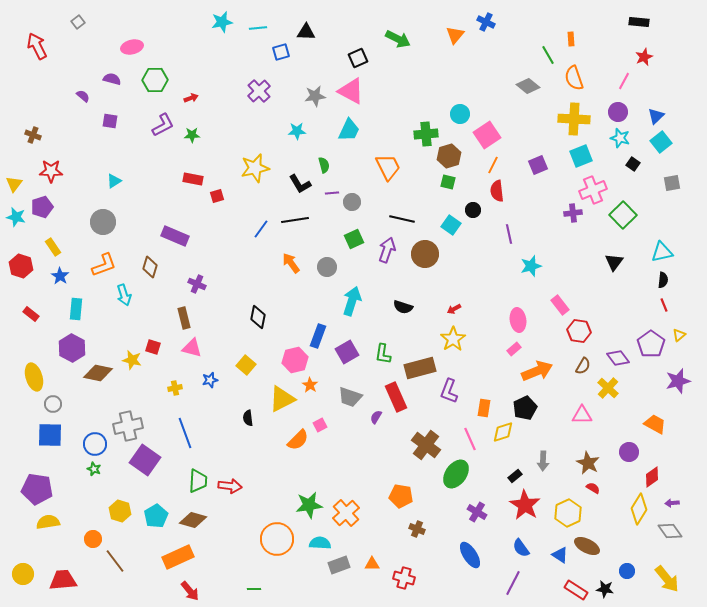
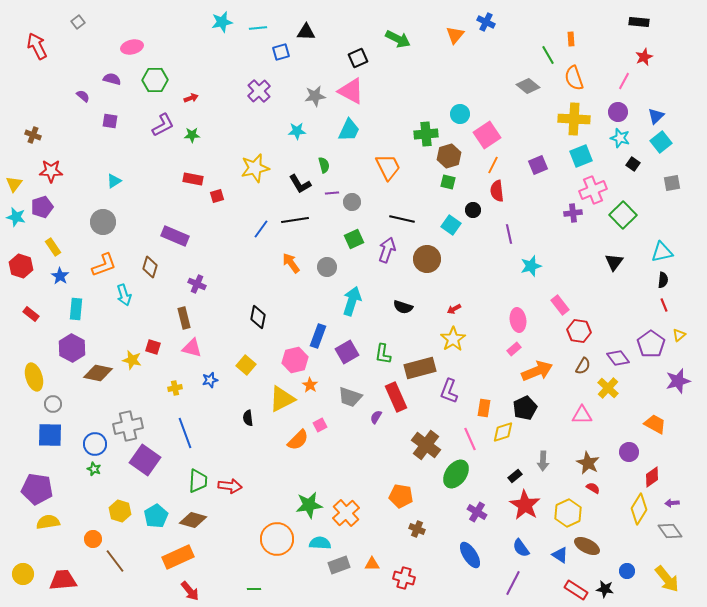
brown circle at (425, 254): moved 2 px right, 5 px down
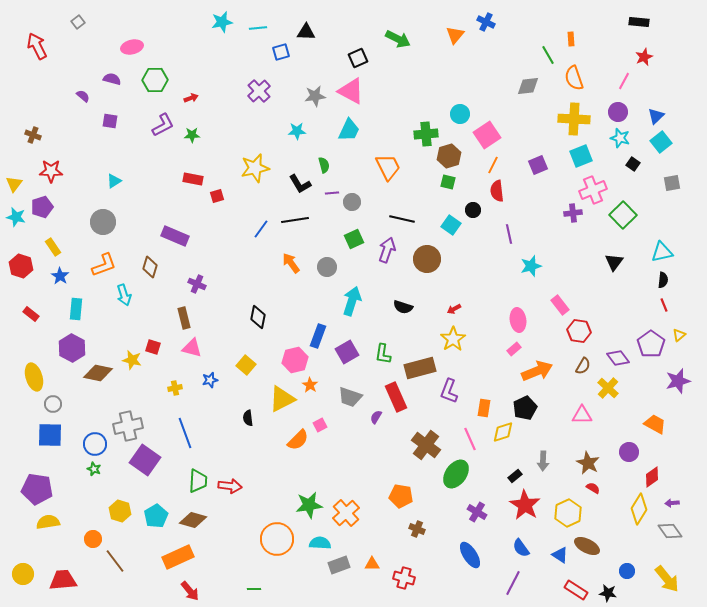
gray diamond at (528, 86): rotated 45 degrees counterclockwise
black star at (605, 589): moved 3 px right, 4 px down
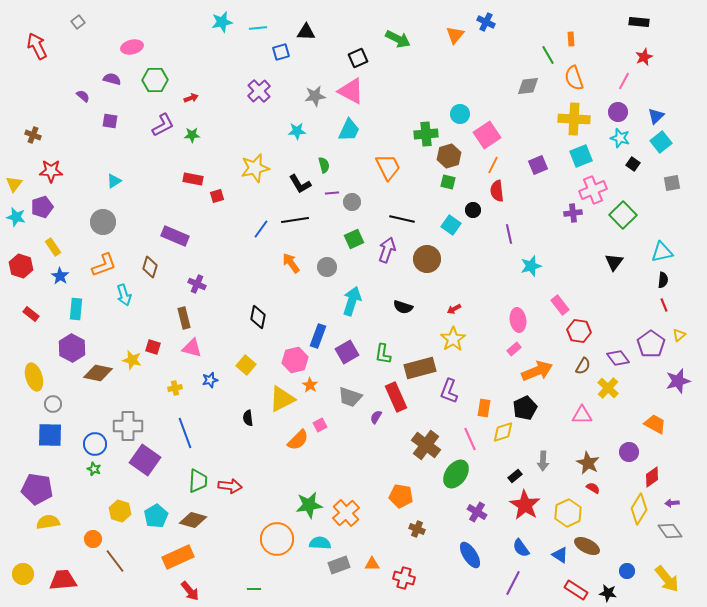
gray cross at (128, 426): rotated 12 degrees clockwise
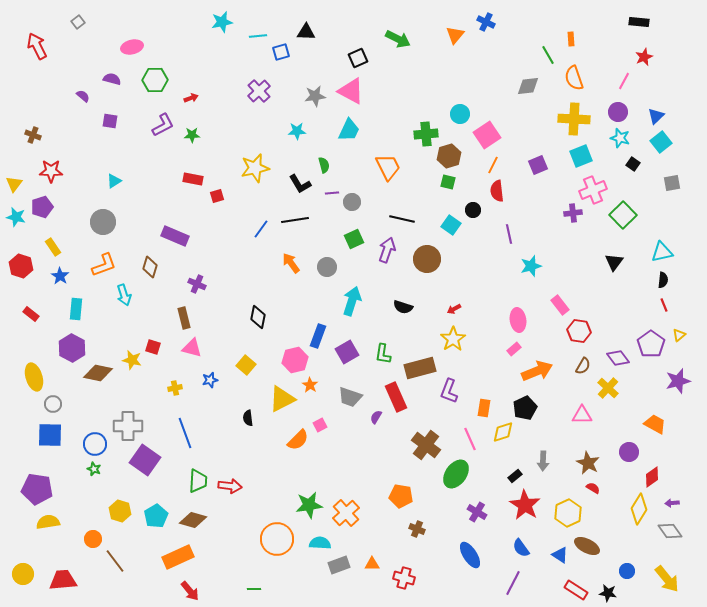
cyan line at (258, 28): moved 8 px down
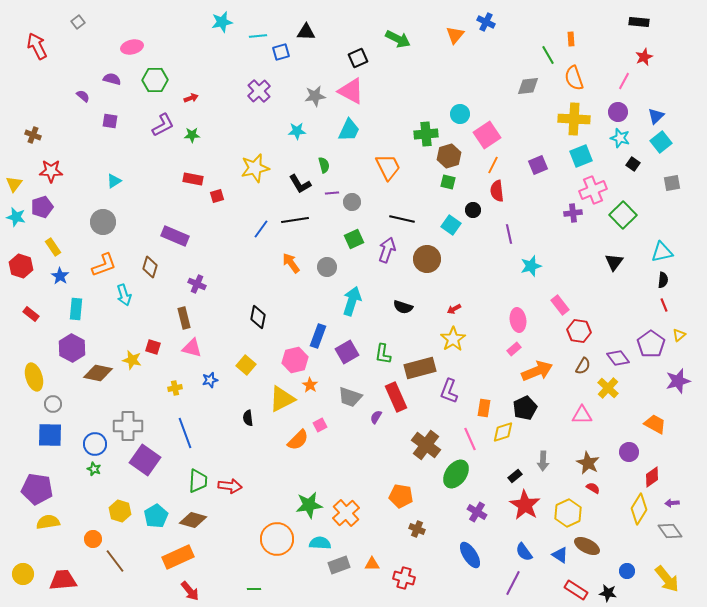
blue semicircle at (521, 548): moved 3 px right, 4 px down
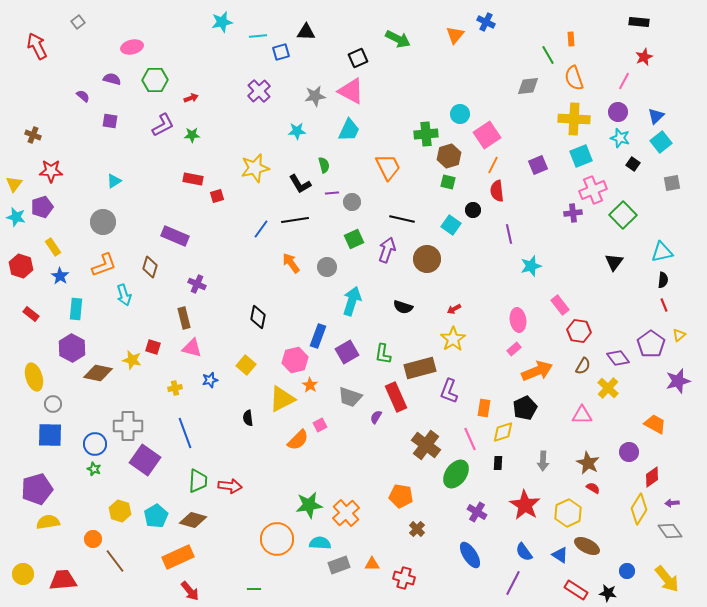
black rectangle at (515, 476): moved 17 px left, 13 px up; rotated 48 degrees counterclockwise
purple pentagon at (37, 489): rotated 24 degrees counterclockwise
brown cross at (417, 529): rotated 21 degrees clockwise
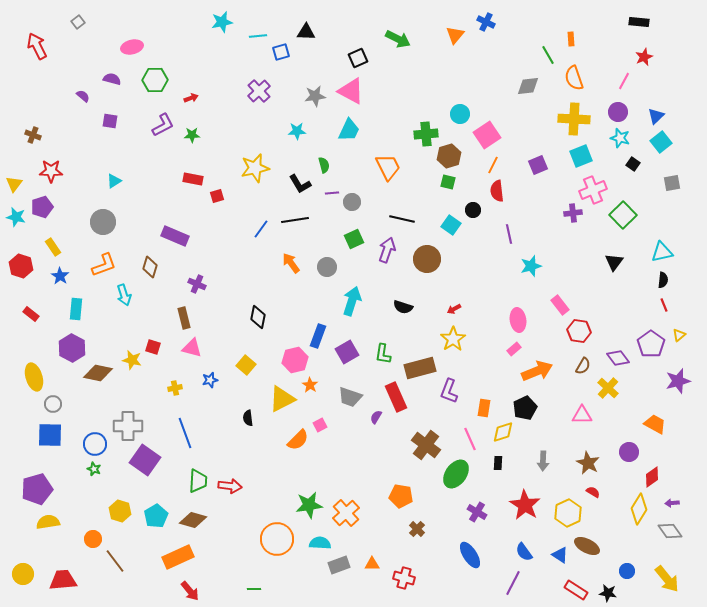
red semicircle at (593, 488): moved 4 px down
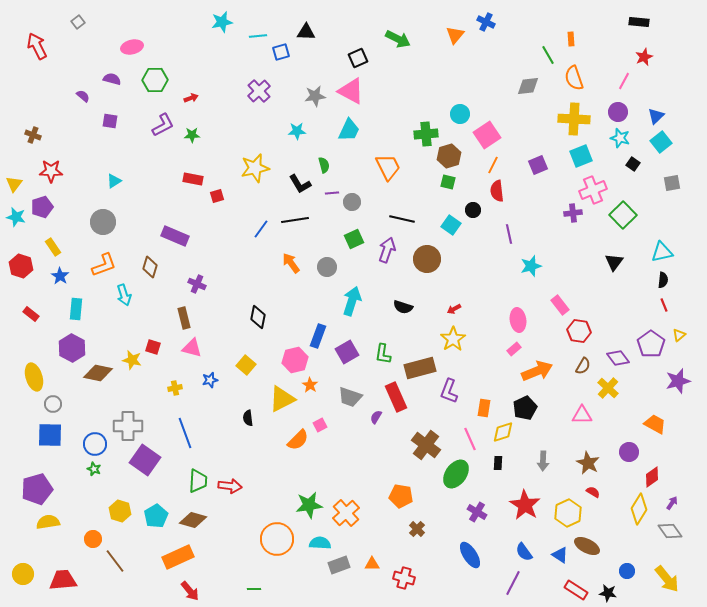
purple arrow at (672, 503): rotated 128 degrees clockwise
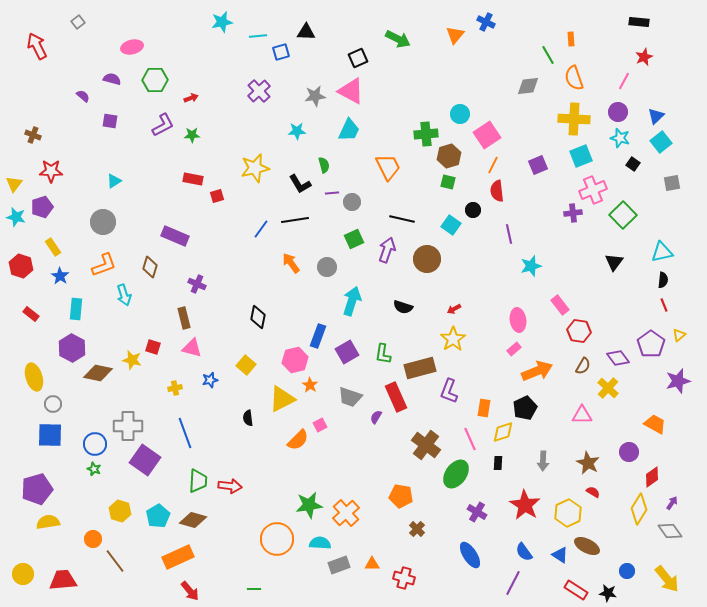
cyan pentagon at (156, 516): moved 2 px right
